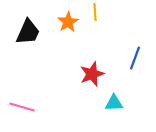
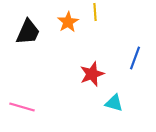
cyan triangle: rotated 18 degrees clockwise
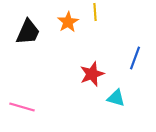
cyan triangle: moved 2 px right, 5 px up
